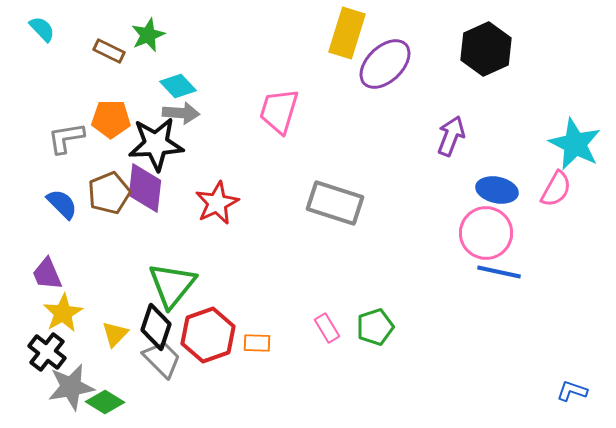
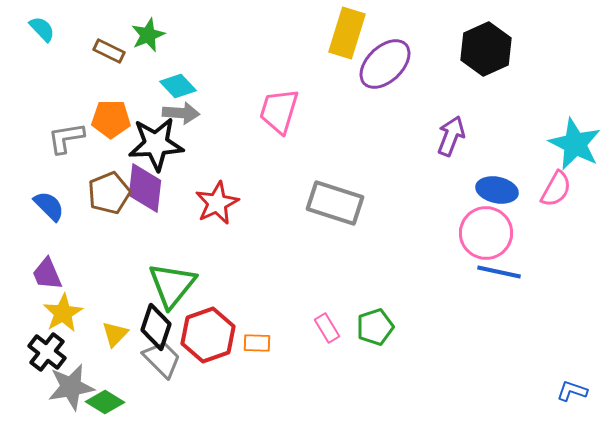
blue semicircle: moved 13 px left, 2 px down
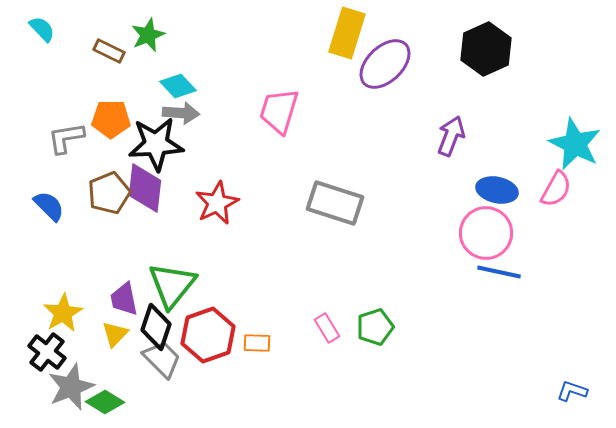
purple trapezoid: moved 77 px right, 25 px down; rotated 12 degrees clockwise
gray star: rotated 12 degrees counterclockwise
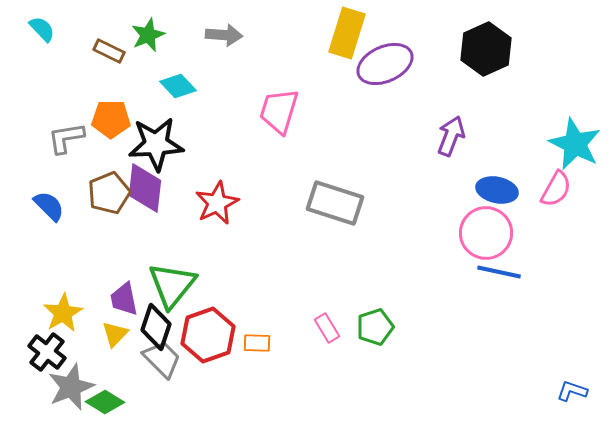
purple ellipse: rotated 20 degrees clockwise
gray arrow: moved 43 px right, 78 px up
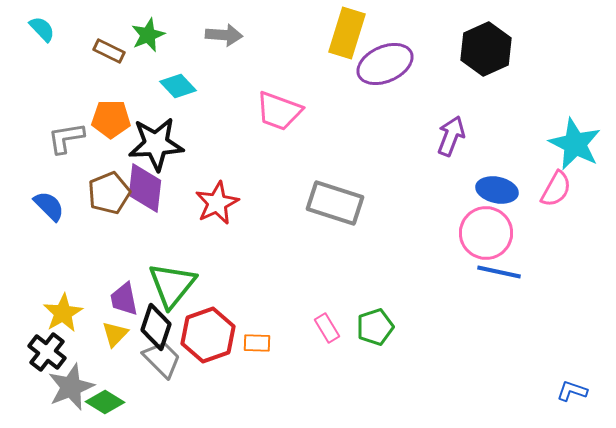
pink trapezoid: rotated 87 degrees counterclockwise
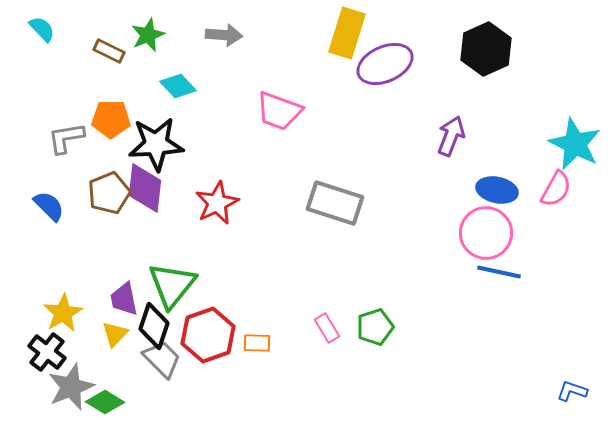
black diamond: moved 2 px left, 1 px up
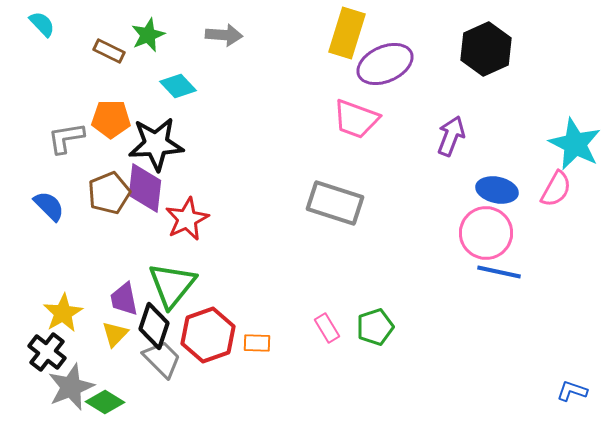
cyan semicircle: moved 5 px up
pink trapezoid: moved 77 px right, 8 px down
red star: moved 30 px left, 16 px down
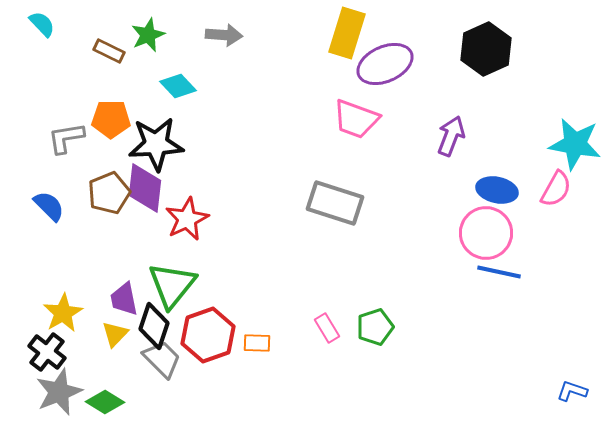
cyan star: rotated 16 degrees counterclockwise
gray star: moved 12 px left, 5 px down
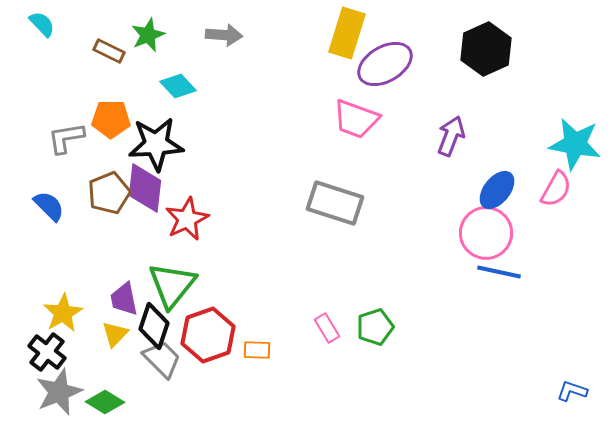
purple ellipse: rotated 6 degrees counterclockwise
blue ellipse: rotated 63 degrees counterclockwise
orange rectangle: moved 7 px down
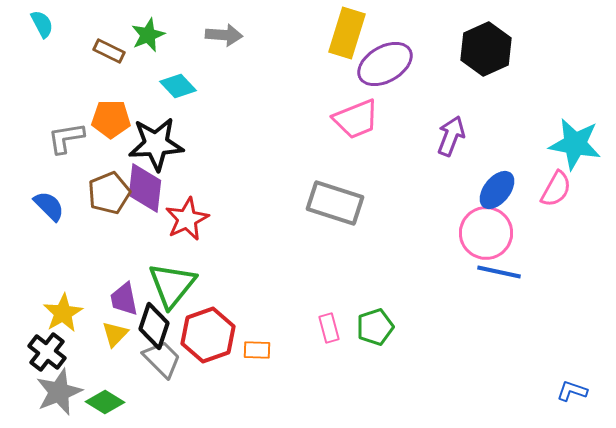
cyan semicircle: rotated 16 degrees clockwise
pink trapezoid: rotated 42 degrees counterclockwise
pink rectangle: moved 2 px right; rotated 16 degrees clockwise
